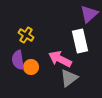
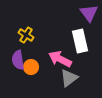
purple triangle: moved 1 px up; rotated 24 degrees counterclockwise
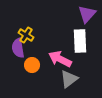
purple triangle: moved 2 px left, 1 px down; rotated 18 degrees clockwise
white rectangle: rotated 10 degrees clockwise
purple semicircle: moved 12 px up
orange circle: moved 1 px right, 2 px up
gray triangle: moved 1 px down
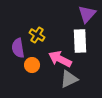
yellow cross: moved 11 px right
gray triangle: rotated 12 degrees clockwise
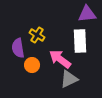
purple triangle: rotated 42 degrees clockwise
pink arrow: rotated 10 degrees clockwise
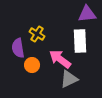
yellow cross: moved 1 px up
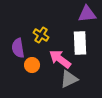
yellow cross: moved 4 px right, 1 px down
white rectangle: moved 2 px down
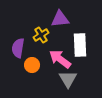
purple triangle: moved 27 px left, 5 px down
yellow cross: rotated 28 degrees clockwise
white rectangle: moved 2 px down
purple semicircle: rotated 18 degrees clockwise
gray triangle: moved 1 px left; rotated 36 degrees counterclockwise
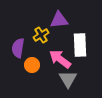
purple triangle: moved 1 px left, 1 px down
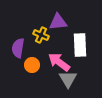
purple triangle: moved 1 px left, 2 px down
yellow cross: rotated 35 degrees counterclockwise
pink arrow: moved 1 px left, 3 px down
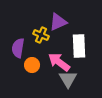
purple triangle: rotated 18 degrees counterclockwise
white rectangle: moved 1 px left, 1 px down
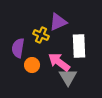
gray triangle: moved 2 px up
